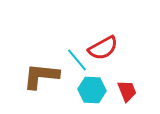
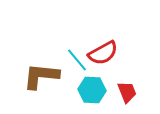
red semicircle: moved 5 px down
red trapezoid: moved 1 px down
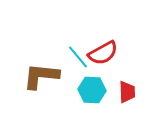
cyan line: moved 1 px right, 3 px up
red trapezoid: rotated 20 degrees clockwise
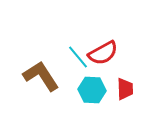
brown L-shape: rotated 51 degrees clockwise
red trapezoid: moved 2 px left, 3 px up
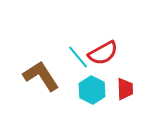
cyan hexagon: rotated 24 degrees clockwise
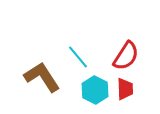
red semicircle: moved 23 px right, 3 px down; rotated 28 degrees counterclockwise
brown L-shape: moved 1 px right, 1 px down
cyan hexagon: moved 3 px right
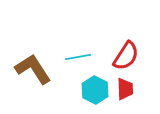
cyan line: rotated 60 degrees counterclockwise
brown L-shape: moved 9 px left, 8 px up
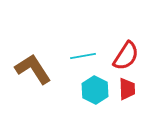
cyan line: moved 5 px right, 1 px up
red trapezoid: moved 2 px right
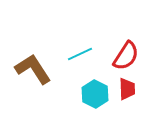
cyan line: moved 3 px left, 2 px up; rotated 15 degrees counterclockwise
cyan hexagon: moved 4 px down
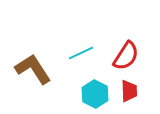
cyan line: moved 1 px right, 1 px up
red trapezoid: moved 2 px right, 2 px down
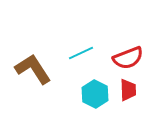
red semicircle: moved 2 px right, 2 px down; rotated 36 degrees clockwise
red trapezoid: moved 1 px left, 1 px up
